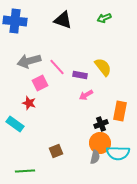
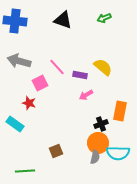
gray arrow: moved 10 px left; rotated 30 degrees clockwise
yellow semicircle: rotated 12 degrees counterclockwise
orange circle: moved 2 px left
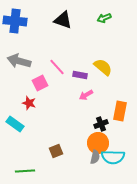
cyan semicircle: moved 5 px left, 4 px down
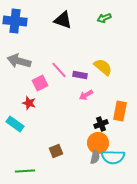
pink line: moved 2 px right, 3 px down
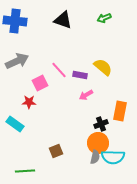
gray arrow: moved 2 px left; rotated 140 degrees clockwise
red star: moved 1 px up; rotated 16 degrees counterclockwise
